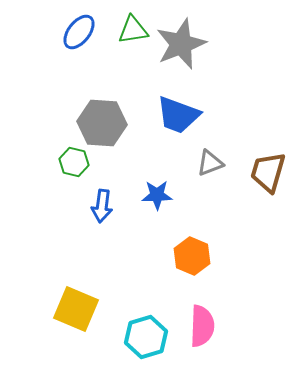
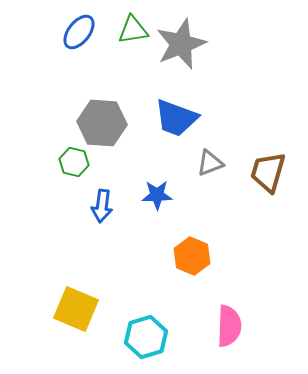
blue trapezoid: moved 2 px left, 3 px down
pink semicircle: moved 27 px right
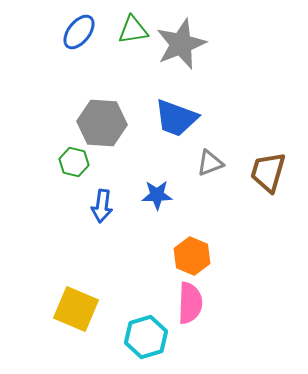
pink semicircle: moved 39 px left, 23 px up
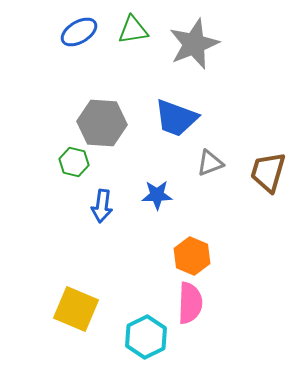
blue ellipse: rotated 21 degrees clockwise
gray star: moved 13 px right
cyan hexagon: rotated 9 degrees counterclockwise
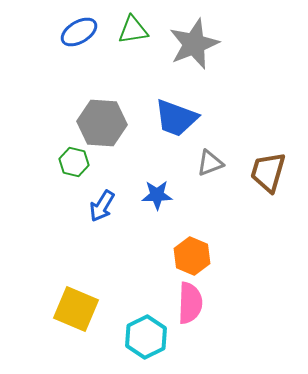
blue arrow: rotated 24 degrees clockwise
